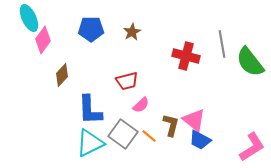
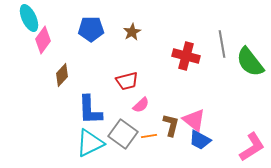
orange line: rotated 49 degrees counterclockwise
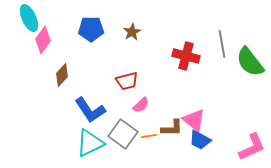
blue L-shape: rotated 32 degrees counterclockwise
brown L-shape: moved 1 px right, 3 px down; rotated 75 degrees clockwise
pink L-shape: rotated 8 degrees clockwise
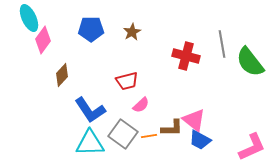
cyan triangle: rotated 24 degrees clockwise
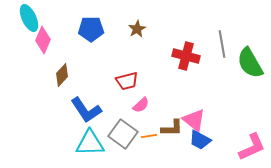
brown star: moved 5 px right, 3 px up
pink diamond: rotated 12 degrees counterclockwise
green semicircle: moved 1 px down; rotated 8 degrees clockwise
blue L-shape: moved 4 px left
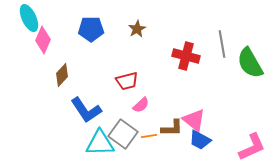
cyan triangle: moved 10 px right
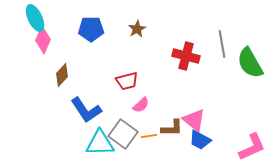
cyan ellipse: moved 6 px right
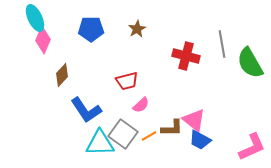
orange line: rotated 21 degrees counterclockwise
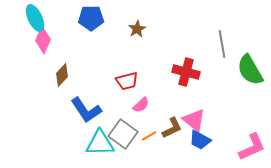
blue pentagon: moved 11 px up
red cross: moved 16 px down
green semicircle: moved 7 px down
brown L-shape: rotated 25 degrees counterclockwise
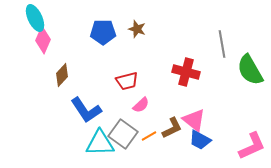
blue pentagon: moved 12 px right, 14 px down
brown star: rotated 24 degrees counterclockwise
pink L-shape: moved 1 px up
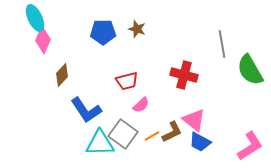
red cross: moved 2 px left, 3 px down
brown L-shape: moved 4 px down
orange line: moved 3 px right
blue trapezoid: moved 2 px down
pink L-shape: moved 2 px left; rotated 8 degrees counterclockwise
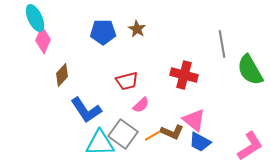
brown star: rotated 12 degrees clockwise
brown L-shape: rotated 50 degrees clockwise
